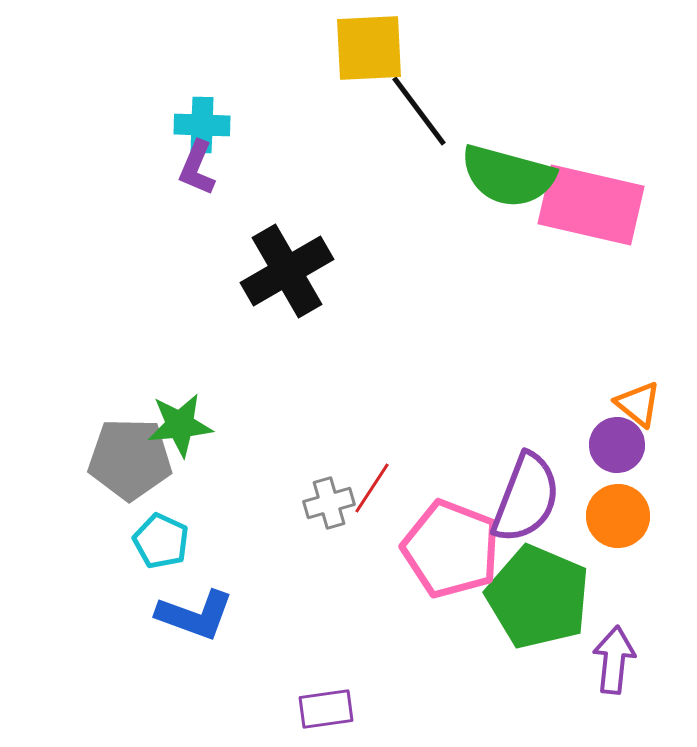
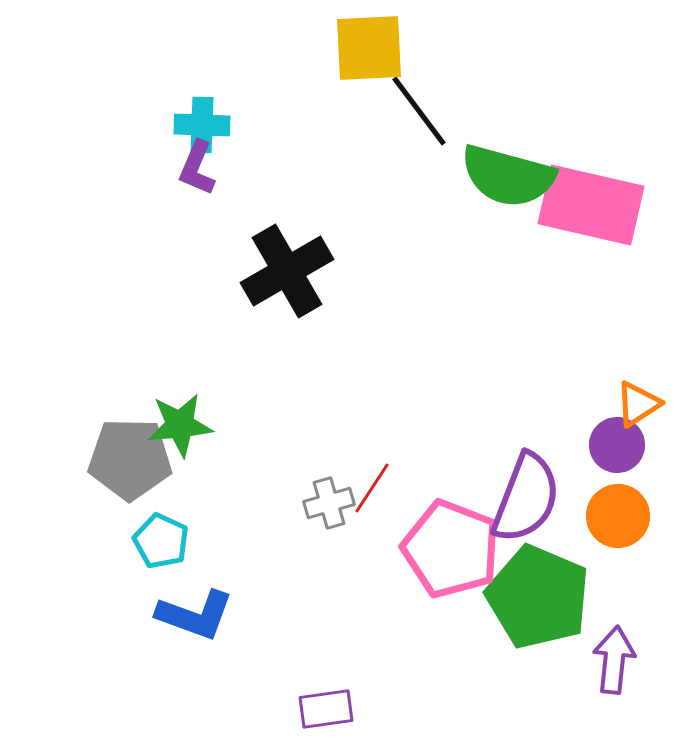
orange triangle: rotated 48 degrees clockwise
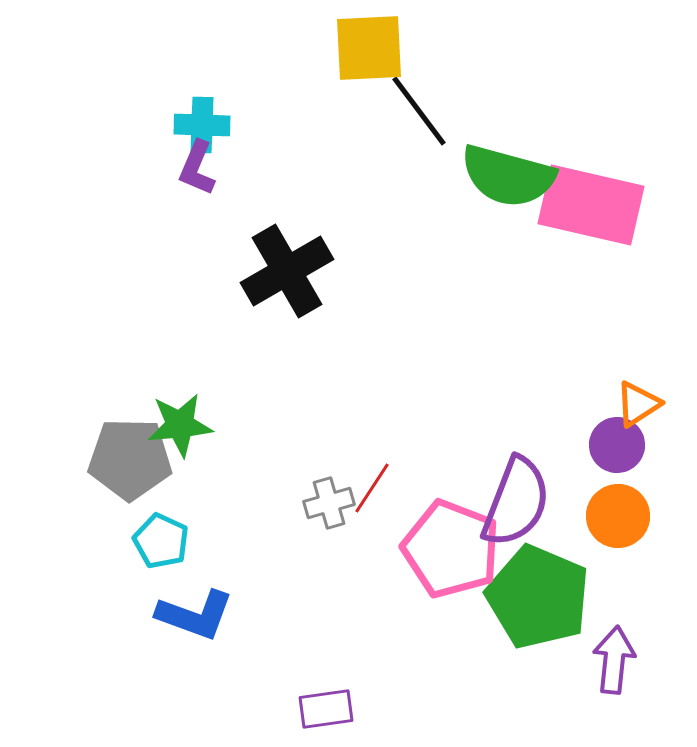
purple semicircle: moved 10 px left, 4 px down
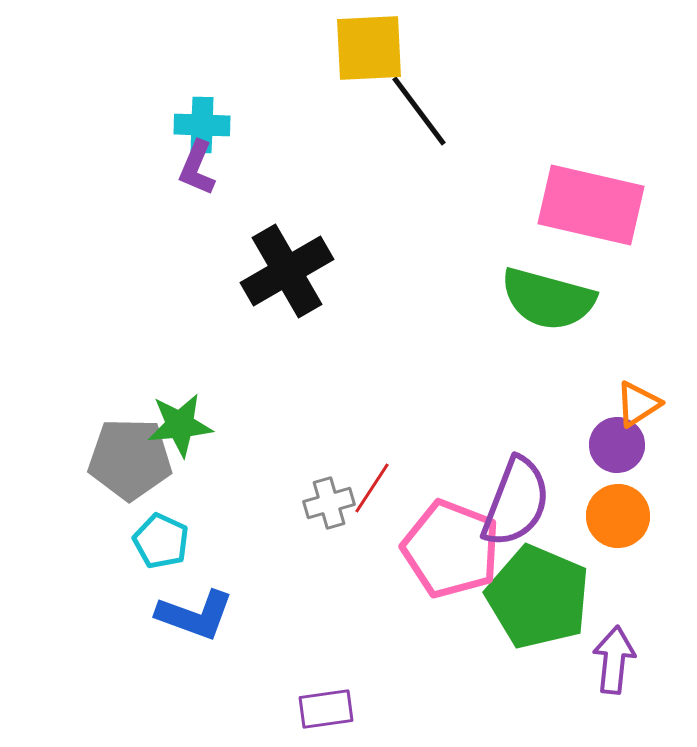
green semicircle: moved 40 px right, 123 px down
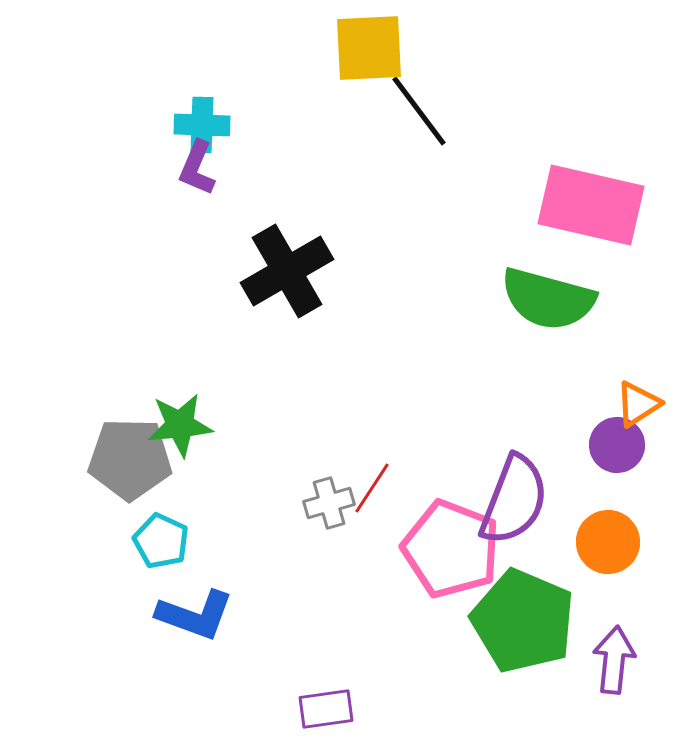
purple semicircle: moved 2 px left, 2 px up
orange circle: moved 10 px left, 26 px down
green pentagon: moved 15 px left, 24 px down
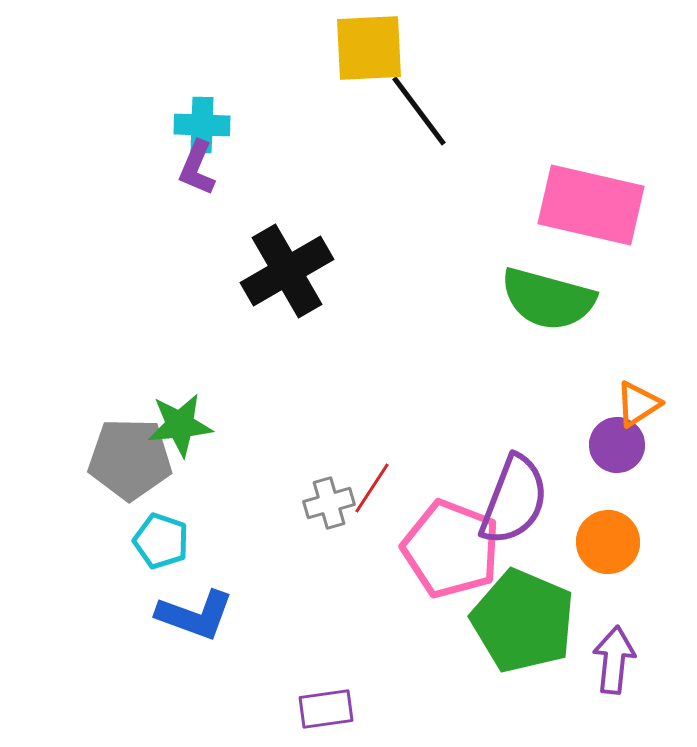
cyan pentagon: rotated 6 degrees counterclockwise
